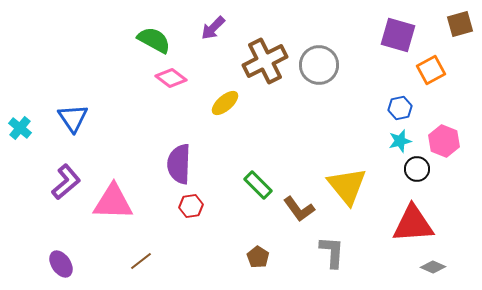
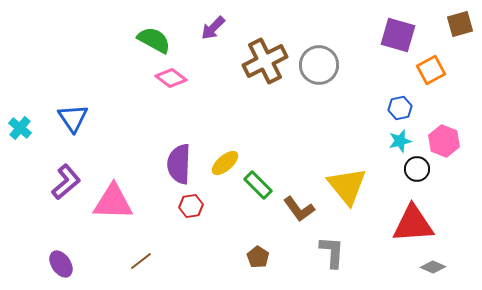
yellow ellipse: moved 60 px down
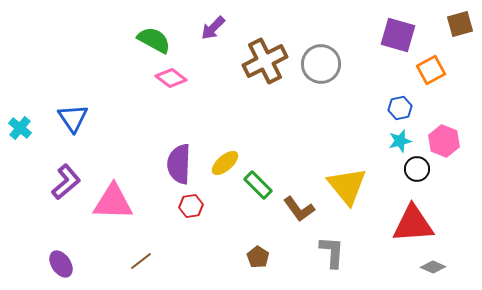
gray circle: moved 2 px right, 1 px up
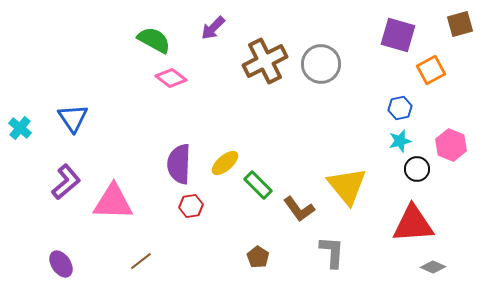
pink hexagon: moved 7 px right, 4 px down
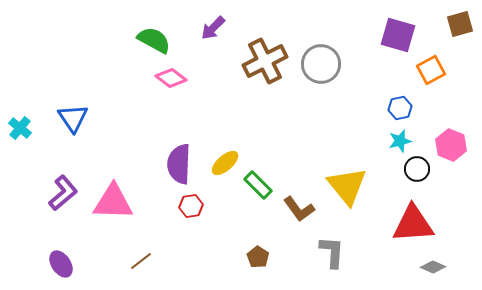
purple L-shape: moved 3 px left, 11 px down
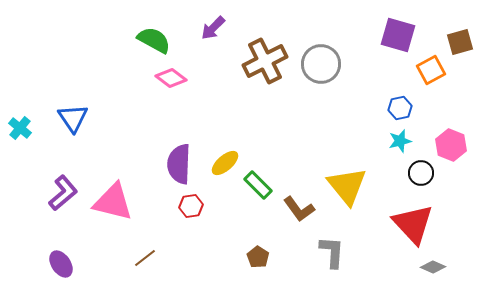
brown square: moved 18 px down
black circle: moved 4 px right, 4 px down
pink triangle: rotated 12 degrees clockwise
red triangle: rotated 51 degrees clockwise
brown line: moved 4 px right, 3 px up
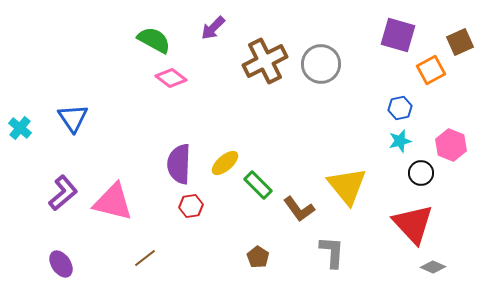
brown square: rotated 8 degrees counterclockwise
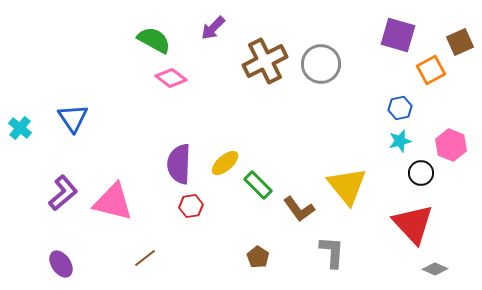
gray diamond: moved 2 px right, 2 px down
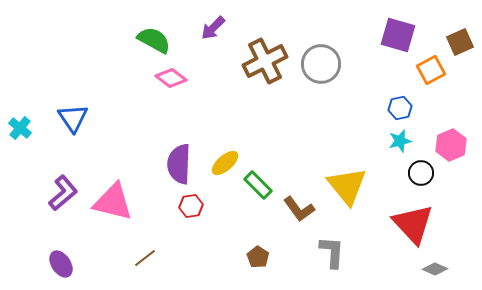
pink hexagon: rotated 16 degrees clockwise
